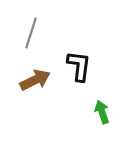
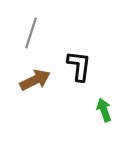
green arrow: moved 2 px right, 2 px up
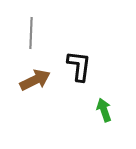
gray line: rotated 16 degrees counterclockwise
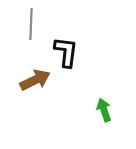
gray line: moved 9 px up
black L-shape: moved 13 px left, 14 px up
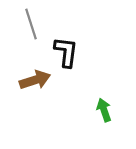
gray line: rotated 20 degrees counterclockwise
brown arrow: rotated 8 degrees clockwise
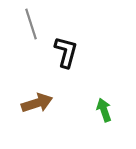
black L-shape: rotated 8 degrees clockwise
brown arrow: moved 2 px right, 23 px down
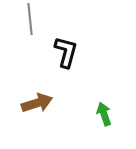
gray line: moved 1 px left, 5 px up; rotated 12 degrees clockwise
green arrow: moved 4 px down
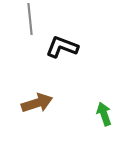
black L-shape: moved 4 px left, 5 px up; rotated 84 degrees counterclockwise
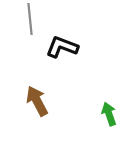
brown arrow: moved 2 px up; rotated 100 degrees counterclockwise
green arrow: moved 5 px right
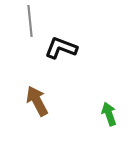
gray line: moved 2 px down
black L-shape: moved 1 px left, 1 px down
